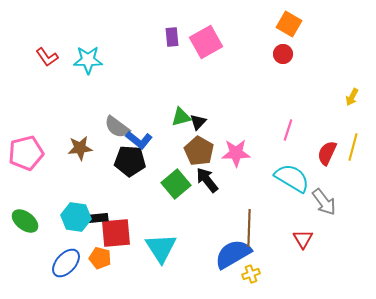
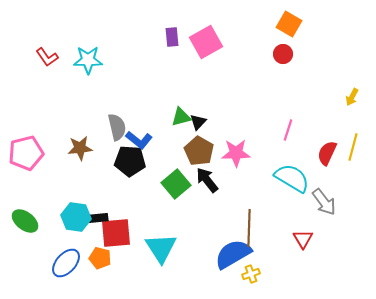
gray semicircle: rotated 140 degrees counterclockwise
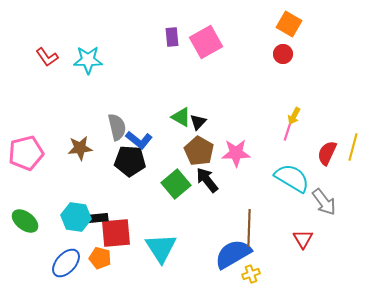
yellow arrow: moved 58 px left, 19 px down
green triangle: rotated 45 degrees clockwise
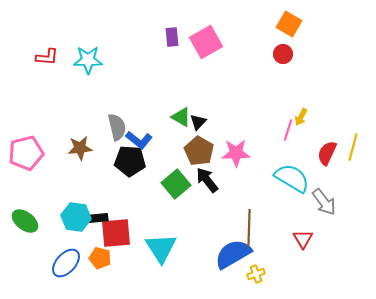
red L-shape: rotated 50 degrees counterclockwise
yellow arrow: moved 7 px right, 1 px down
yellow cross: moved 5 px right
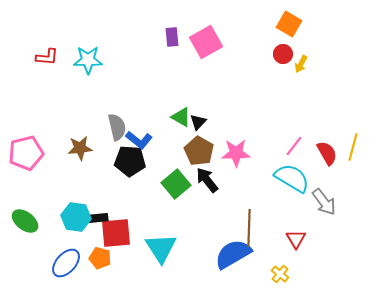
yellow arrow: moved 53 px up
pink line: moved 6 px right, 16 px down; rotated 20 degrees clockwise
red semicircle: rotated 125 degrees clockwise
red triangle: moved 7 px left
yellow cross: moved 24 px right; rotated 30 degrees counterclockwise
